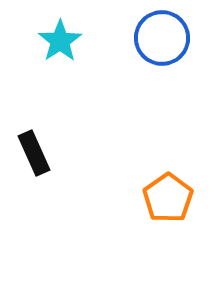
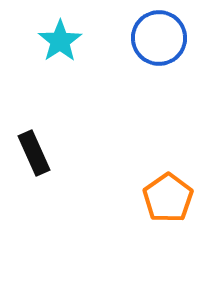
blue circle: moved 3 px left
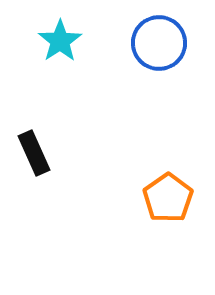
blue circle: moved 5 px down
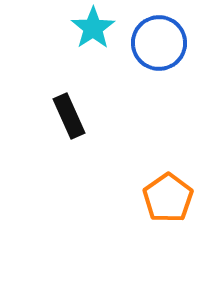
cyan star: moved 33 px right, 13 px up
black rectangle: moved 35 px right, 37 px up
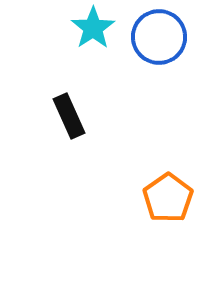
blue circle: moved 6 px up
